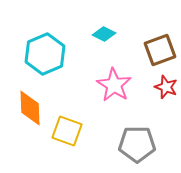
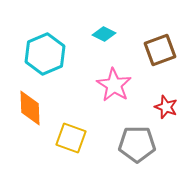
red star: moved 20 px down
yellow square: moved 4 px right, 7 px down
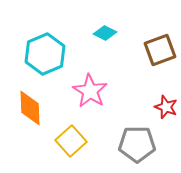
cyan diamond: moved 1 px right, 1 px up
pink star: moved 24 px left, 6 px down
yellow square: moved 3 px down; rotated 28 degrees clockwise
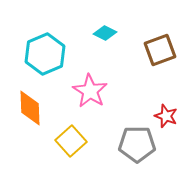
red star: moved 9 px down
